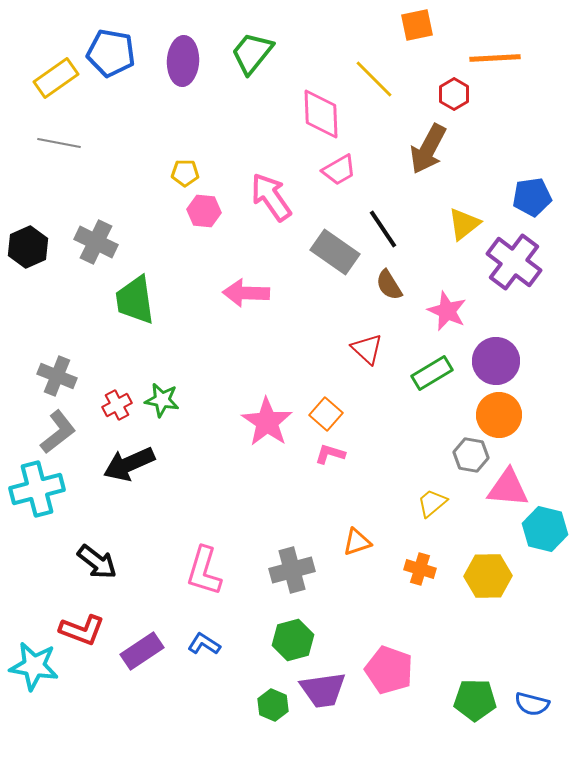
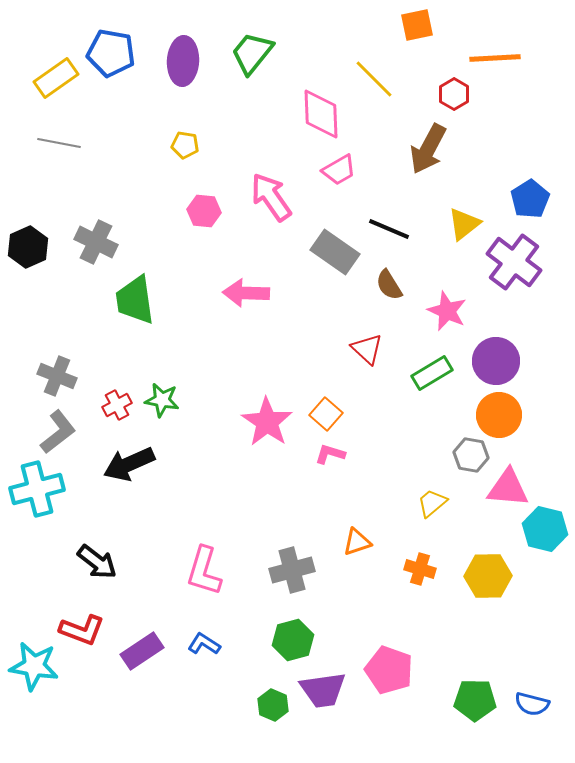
yellow pentagon at (185, 173): moved 28 px up; rotated 8 degrees clockwise
blue pentagon at (532, 197): moved 2 px left, 2 px down; rotated 24 degrees counterclockwise
black line at (383, 229): moved 6 px right; rotated 33 degrees counterclockwise
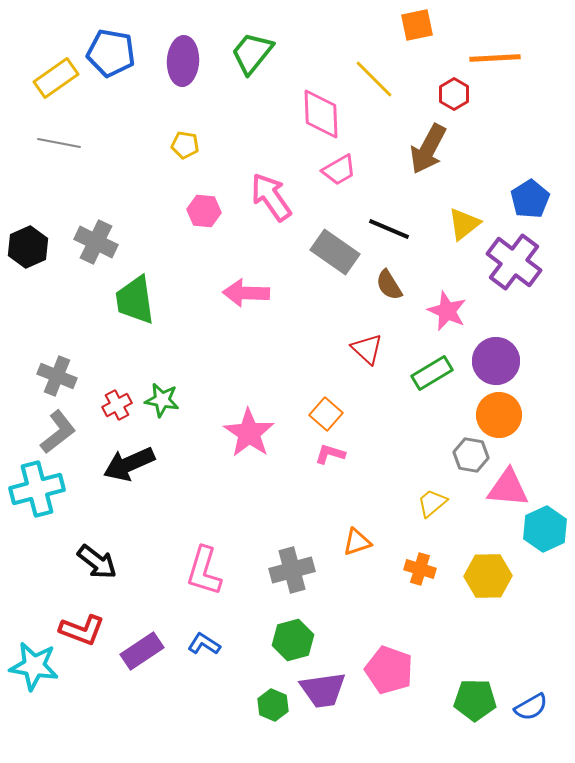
pink star at (267, 422): moved 18 px left, 11 px down
cyan hexagon at (545, 529): rotated 21 degrees clockwise
blue semicircle at (532, 704): moved 1 px left, 3 px down; rotated 44 degrees counterclockwise
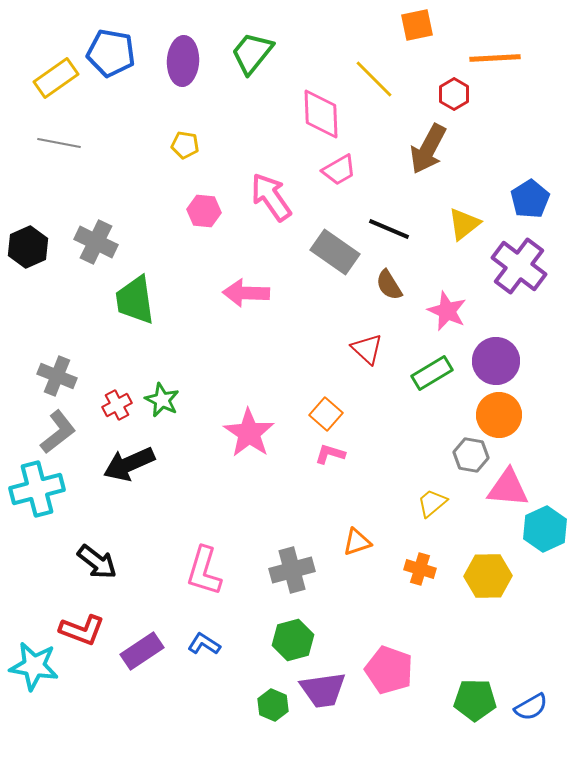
purple cross at (514, 262): moved 5 px right, 4 px down
green star at (162, 400): rotated 16 degrees clockwise
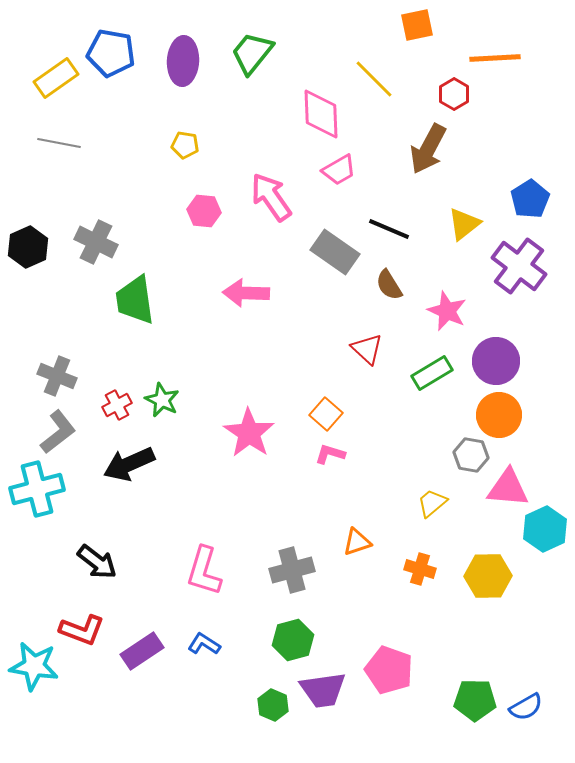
blue semicircle at (531, 707): moved 5 px left
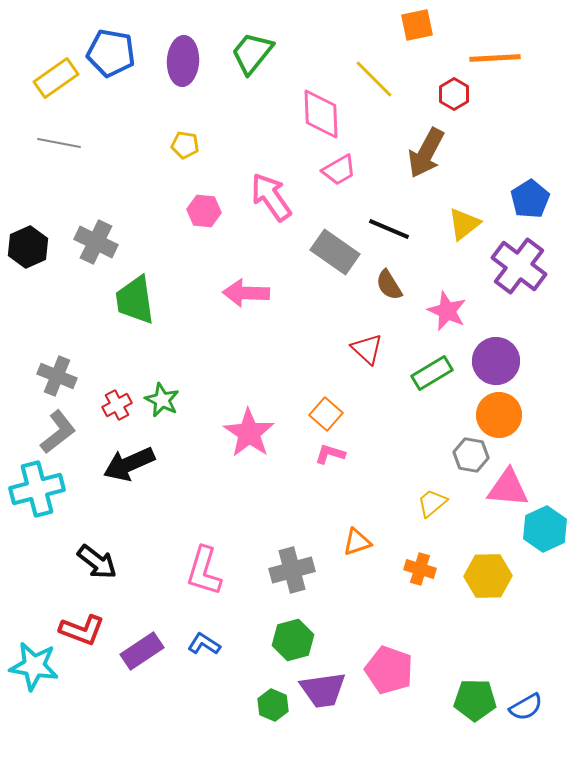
brown arrow at (428, 149): moved 2 px left, 4 px down
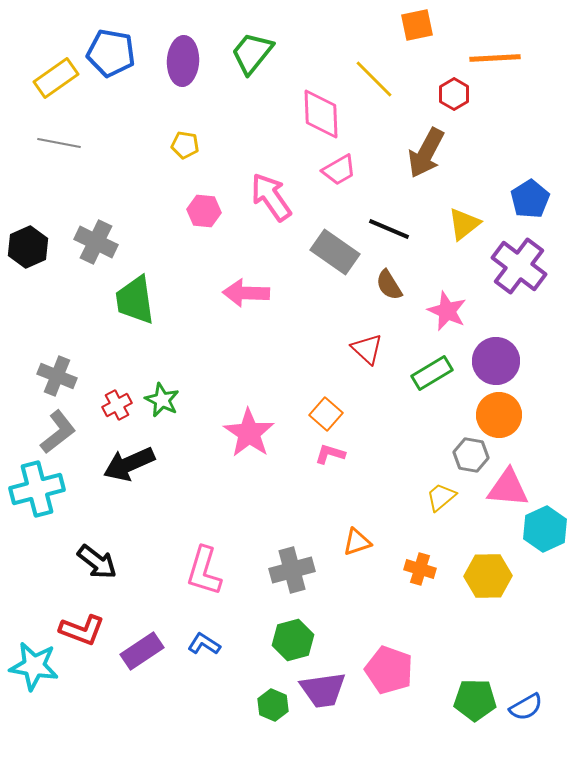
yellow trapezoid at (432, 503): moved 9 px right, 6 px up
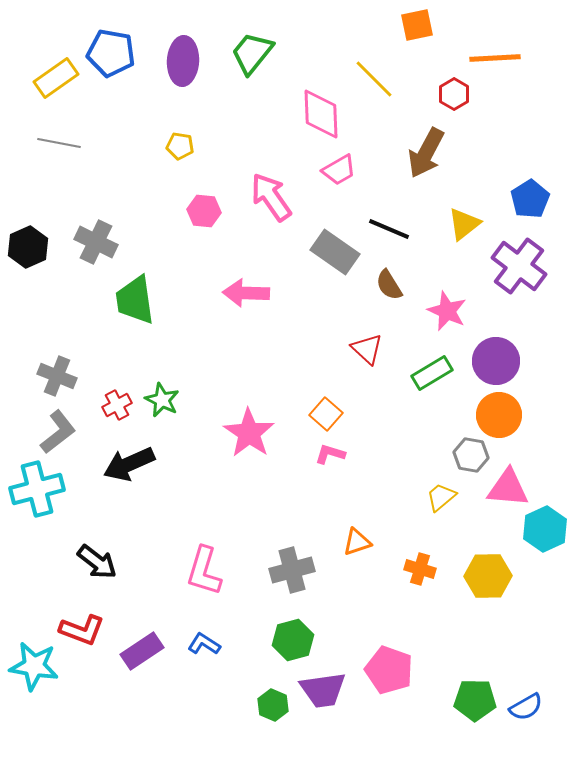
yellow pentagon at (185, 145): moved 5 px left, 1 px down
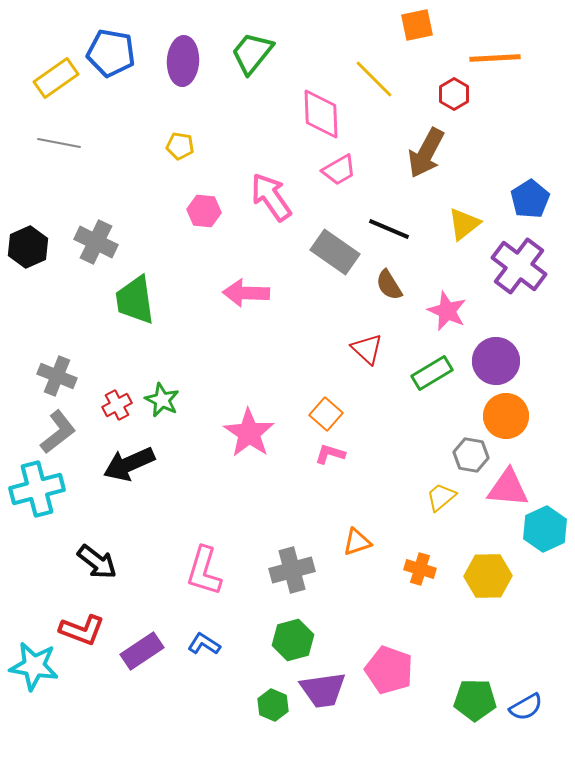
orange circle at (499, 415): moved 7 px right, 1 px down
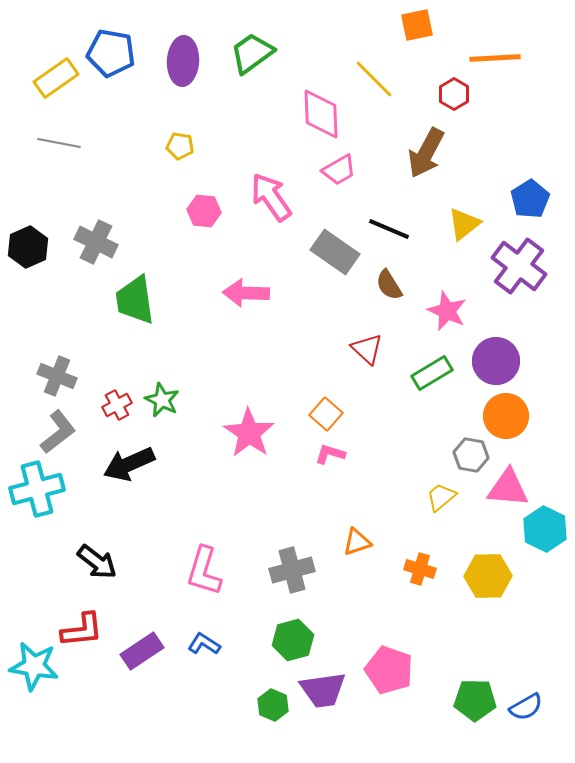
green trapezoid at (252, 53): rotated 15 degrees clockwise
cyan hexagon at (545, 529): rotated 9 degrees counterclockwise
red L-shape at (82, 630): rotated 27 degrees counterclockwise
